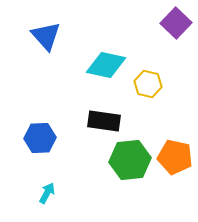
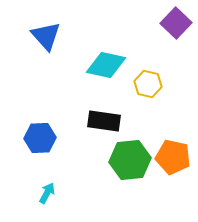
orange pentagon: moved 2 px left
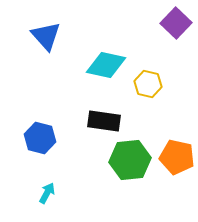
blue hexagon: rotated 16 degrees clockwise
orange pentagon: moved 4 px right
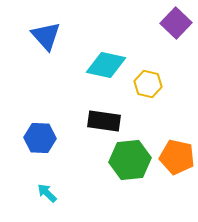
blue hexagon: rotated 12 degrees counterclockwise
cyan arrow: rotated 75 degrees counterclockwise
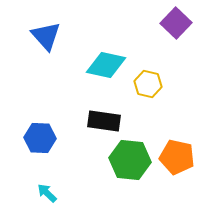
green hexagon: rotated 12 degrees clockwise
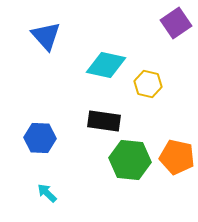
purple square: rotated 12 degrees clockwise
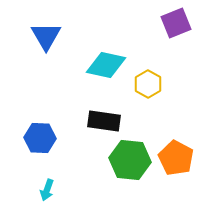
purple square: rotated 12 degrees clockwise
blue triangle: rotated 12 degrees clockwise
yellow hexagon: rotated 16 degrees clockwise
orange pentagon: moved 1 px left, 1 px down; rotated 16 degrees clockwise
cyan arrow: moved 3 px up; rotated 115 degrees counterclockwise
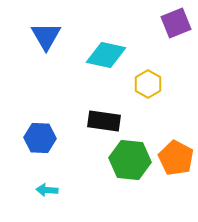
cyan diamond: moved 10 px up
cyan arrow: rotated 75 degrees clockwise
